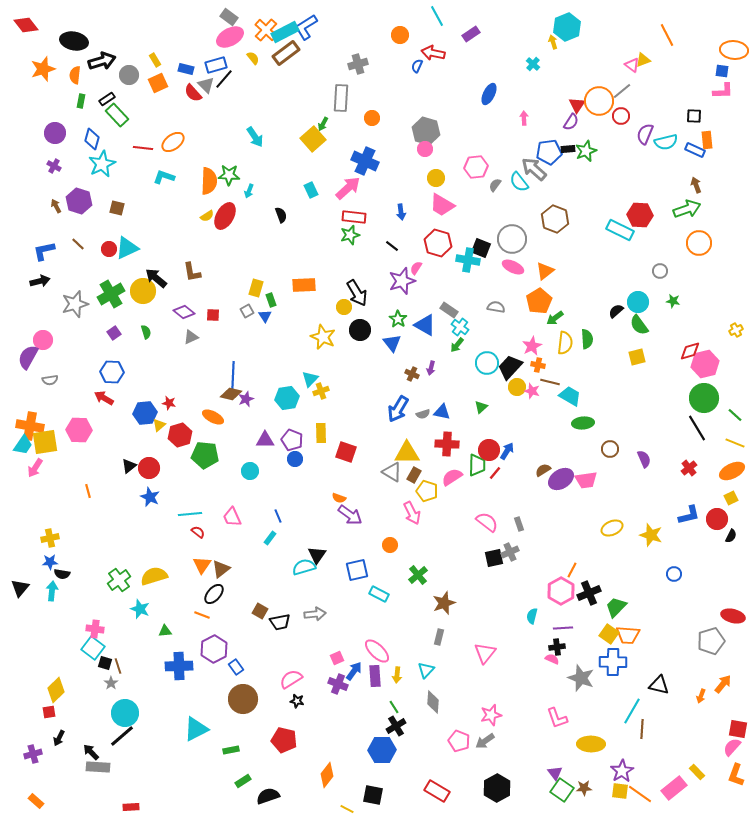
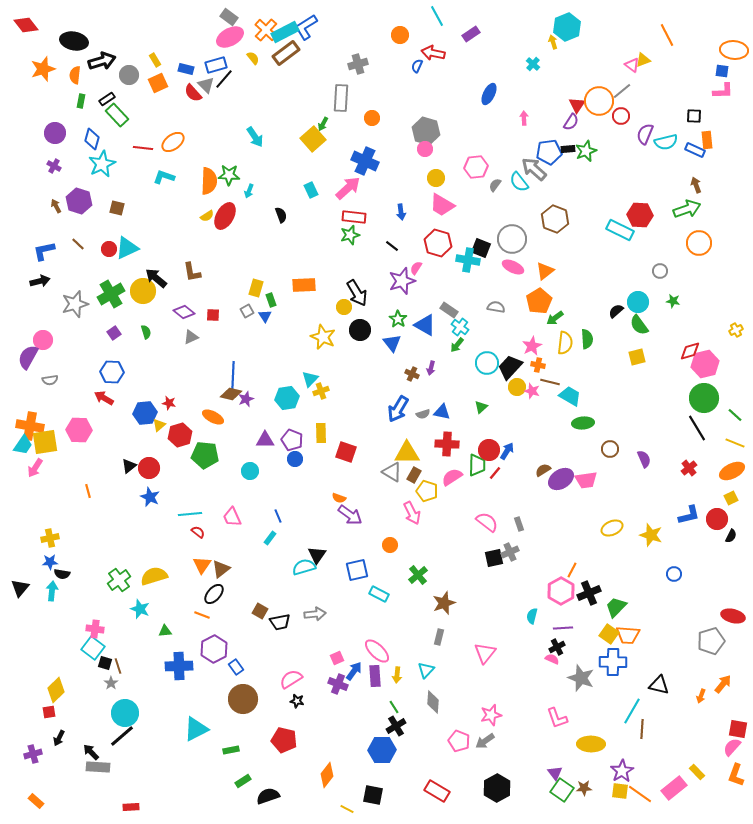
black cross at (557, 647): rotated 21 degrees counterclockwise
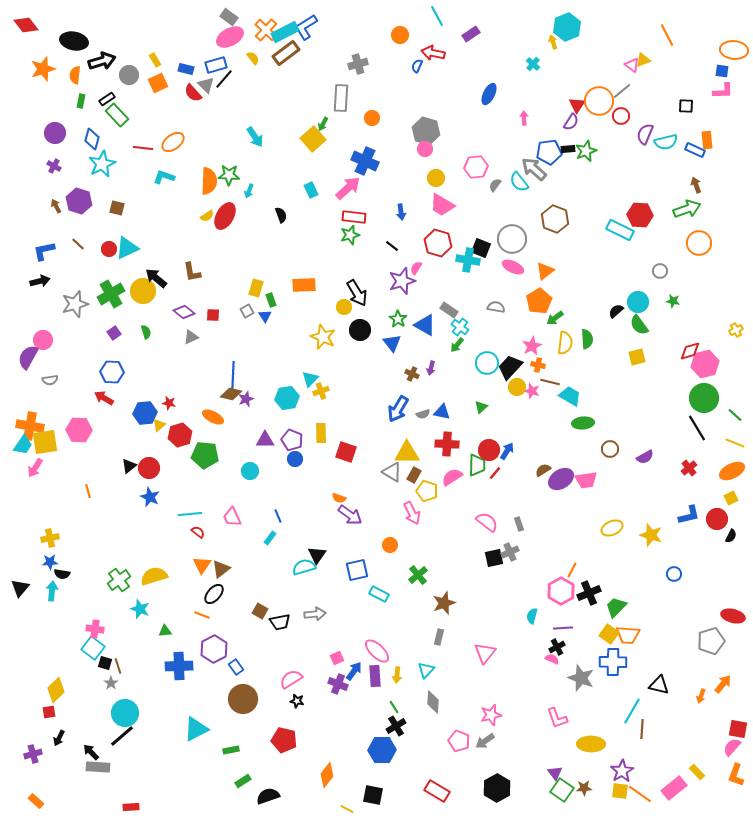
black square at (694, 116): moved 8 px left, 10 px up
purple semicircle at (644, 459): moved 1 px right, 2 px up; rotated 84 degrees clockwise
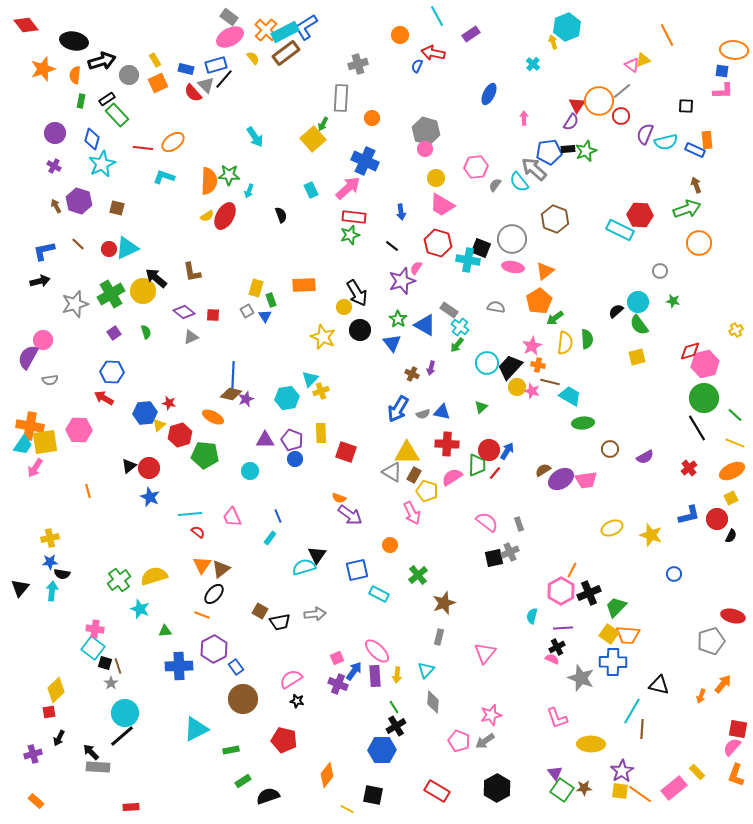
pink ellipse at (513, 267): rotated 15 degrees counterclockwise
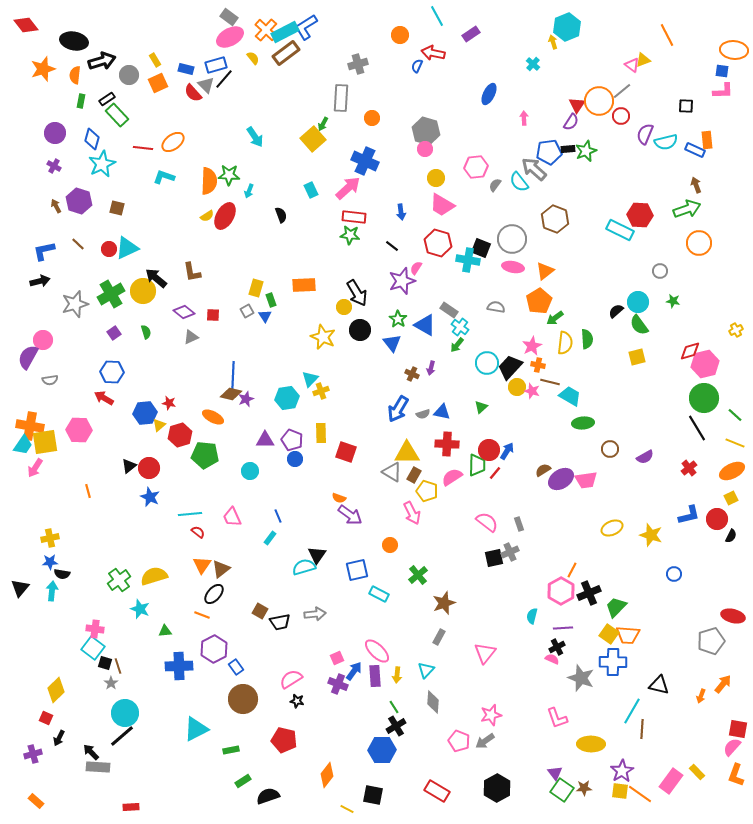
green star at (350, 235): rotated 24 degrees clockwise
gray rectangle at (439, 637): rotated 14 degrees clockwise
red square at (49, 712): moved 3 px left, 6 px down; rotated 32 degrees clockwise
pink rectangle at (674, 788): moved 3 px left, 7 px up; rotated 15 degrees counterclockwise
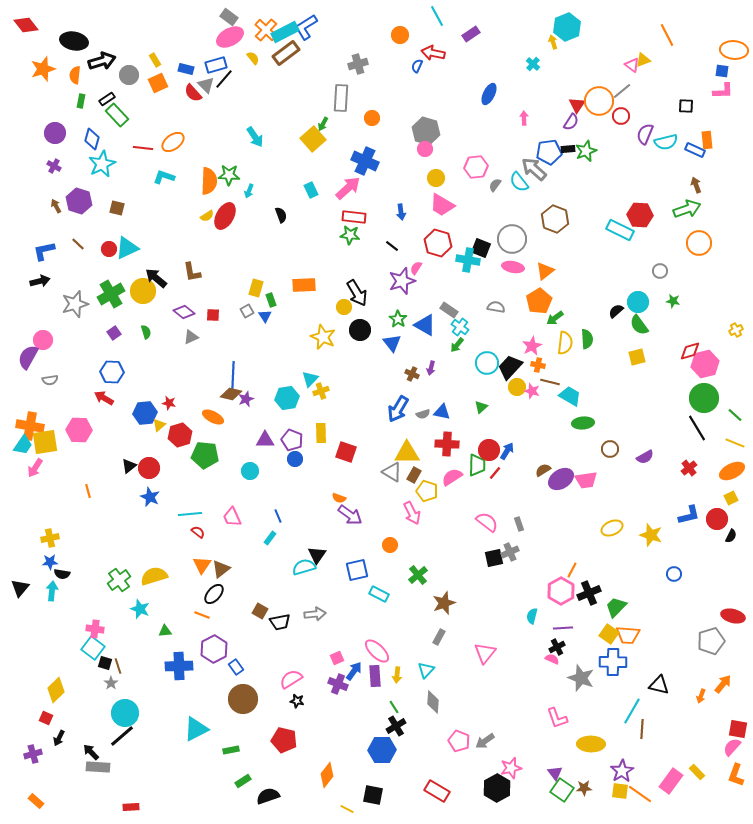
pink star at (491, 715): moved 20 px right, 53 px down
